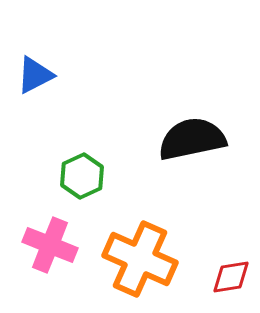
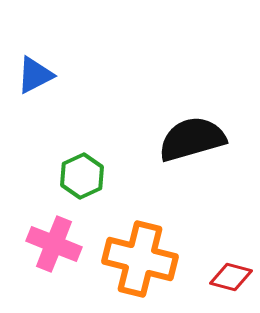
black semicircle: rotated 4 degrees counterclockwise
pink cross: moved 4 px right, 1 px up
orange cross: rotated 10 degrees counterclockwise
red diamond: rotated 24 degrees clockwise
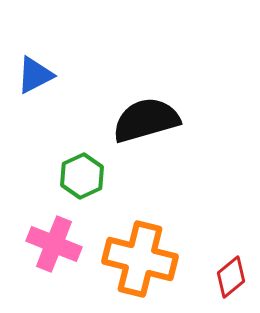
black semicircle: moved 46 px left, 19 px up
red diamond: rotated 54 degrees counterclockwise
